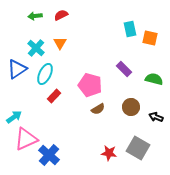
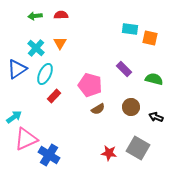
red semicircle: rotated 24 degrees clockwise
cyan rectangle: rotated 70 degrees counterclockwise
blue cross: rotated 10 degrees counterclockwise
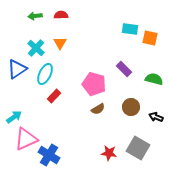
pink pentagon: moved 4 px right, 1 px up
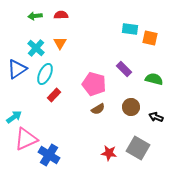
red rectangle: moved 1 px up
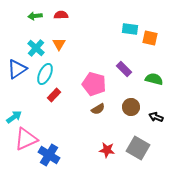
orange triangle: moved 1 px left, 1 px down
red star: moved 2 px left, 3 px up
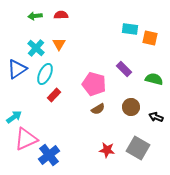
blue cross: rotated 20 degrees clockwise
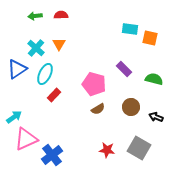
gray square: moved 1 px right
blue cross: moved 3 px right
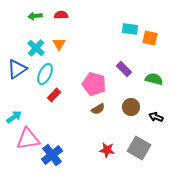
pink triangle: moved 2 px right; rotated 15 degrees clockwise
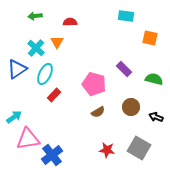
red semicircle: moved 9 px right, 7 px down
cyan rectangle: moved 4 px left, 13 px up
orange triangle: moved 2 px left, 2 px up
brown semicircle: moved 3 px down
